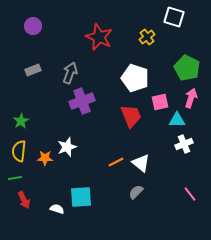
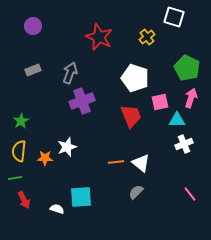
orange line: rotated 21 degrees clockwise
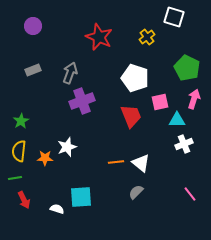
pink arrow: moved 3 px right, 1 px down
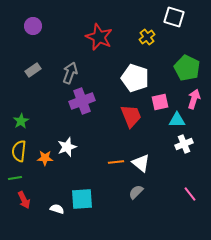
gray rectangle: rotated 14 degrees counterclockwise
cyan square: moved 1 px right, 2 px down
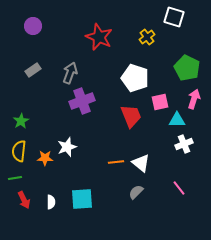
pink line: moved 11 px left, 6 px up
white semicircle: moved 6 px left, 7 px up; rotated 72 degrees clockwise
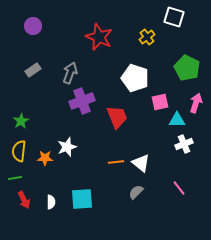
pink arrow: moved 2 px right, 4 px down
red trapezoid: moved 14 px left, 1 px down
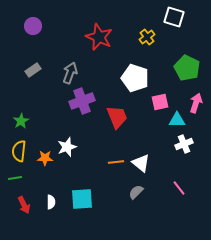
red arrow: moved 5 px down
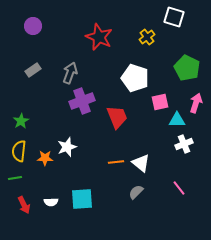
white semicircle: rotated 88 degrees clockwise
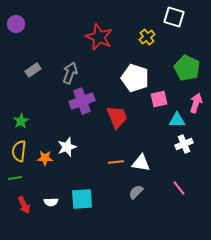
purple circle: moved 17 px left, 2 px up
pink square: moved 1 px left, 3 px up
white triangle: rotated 30 degrees counterclockwise
